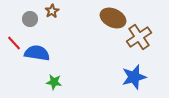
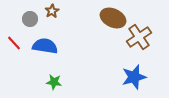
blue semicircle: moved 8 px right, 7 px up
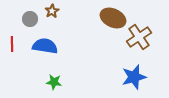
red line: moved 2 px left, 1 px down; rotated 42 degrees clockwise
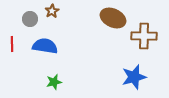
brown cross: moved 5 px right, 1 px up; rotated 35 degrees clockwise
green star: rotated 21 degrees counterclockwise
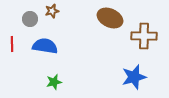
brown star: rotated 16 degrees clockwise
brown ellipse: moved 3 px left
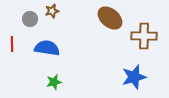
brown ellipse: rotated 15 degrees clockwise
blue semicircle: moved 2 px right, 2 px down
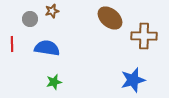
blue star: moved 1 px left, 3 px down
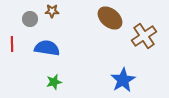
brown star: rotated 16 degrees clockwise
brown cross: rotated 35 degrees counterclockwise
blue star: moved 10 px left; rotated 15 degrees counterclockwise
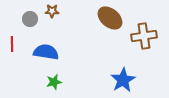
brown cross: rotated 25 degrees clockwise
blue semicircle: moved 1 px left, 4 px down
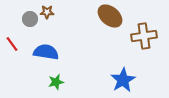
brown star: moved 5 px left, 1 px down
brown ellipse: moved 2 px up
red line: rotated 35 degrees counterclockwise
green star: moved 2 px right
